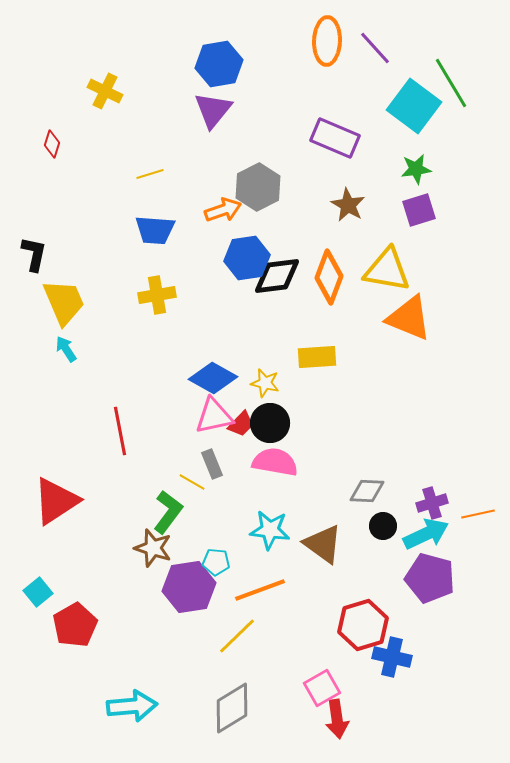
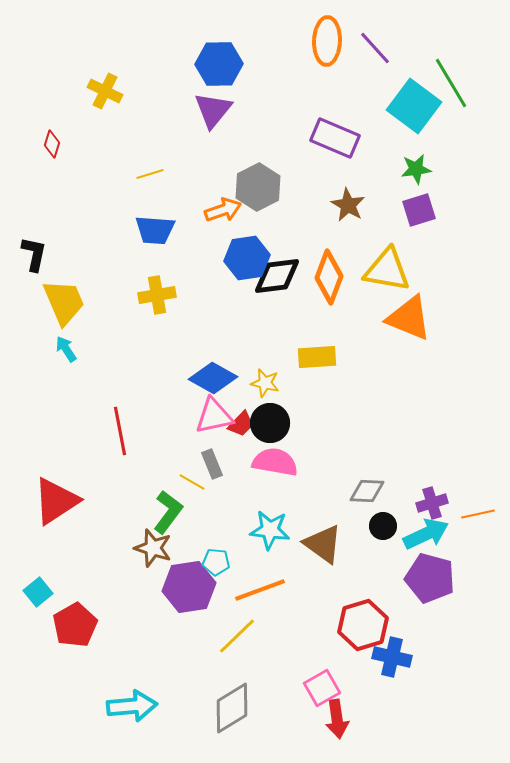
blue hexagon at (219, 64): rotated 9 degrees clockwise
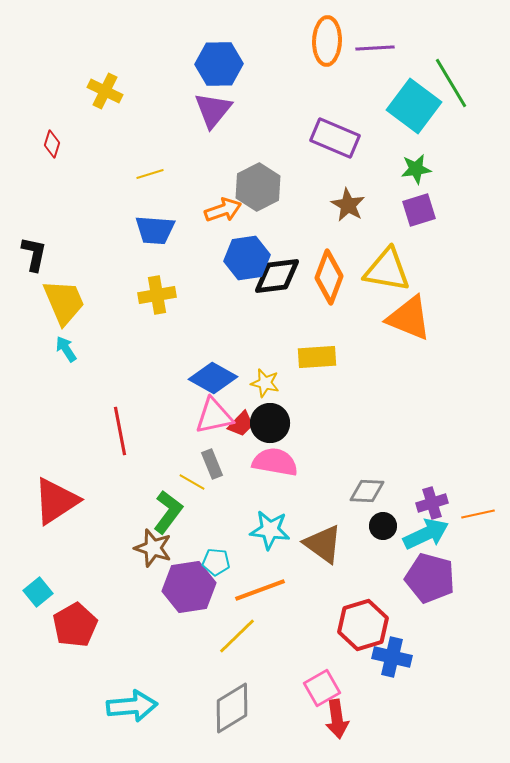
purple line at (375, 48): rotated 51 degrees counterclockwise
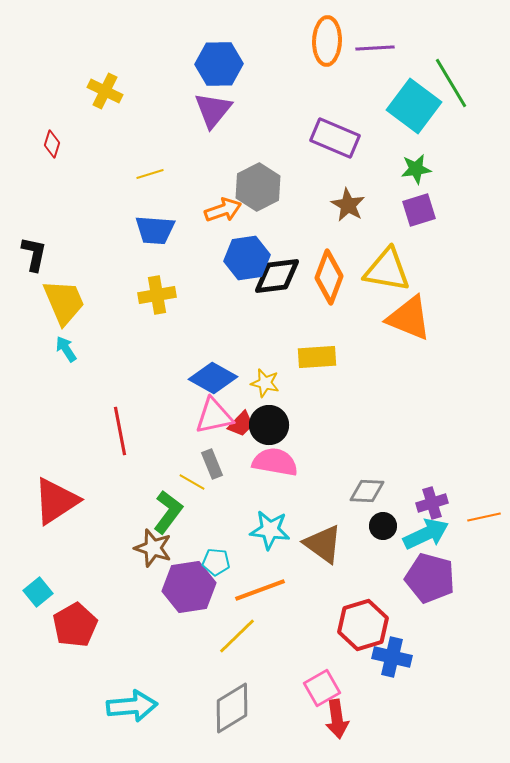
black circle at (270, 423): moved 1 px left, 2 px down
orange line at (478, 514): moved 6 px right, 3 px down
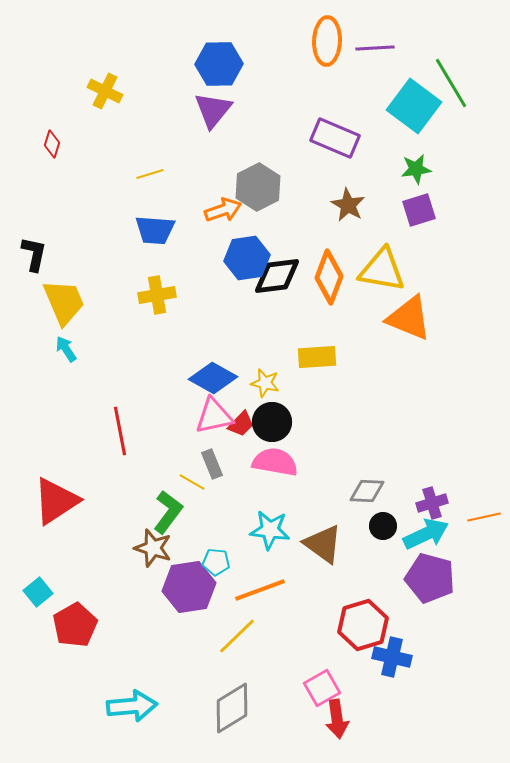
yellow triangle at (387, 270): moved 5 px left
black circle at (269, 425): moved 3 px right, 3 px up
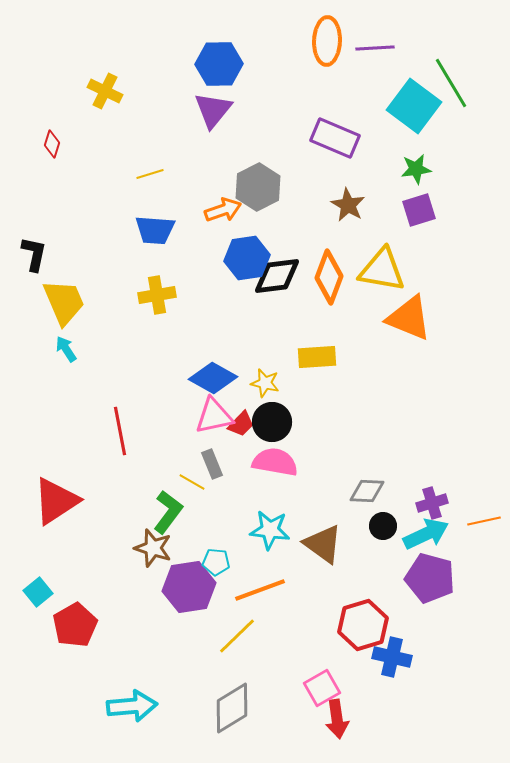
orange line at (484, 517): moved 4 px down
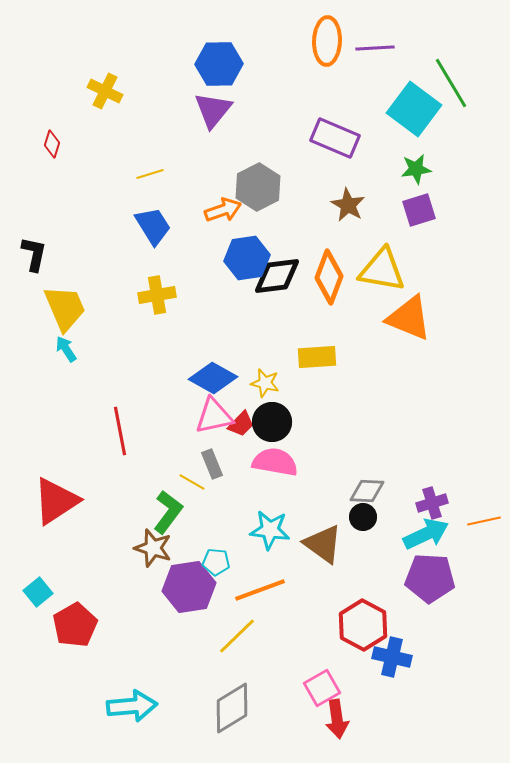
cyan square at (414, 106): moved 3 px down
blue trapezoid at (155, 230): moved 2 px left, 4 px up; rotated 126 degrees counterclockwise
yellow trapezoid at (64, 302): moved 1 px right, 6 px down
black circle at (383, 526): moved 20 px left, 9 px up
purple pentagon at (430, 578): rotated 12 degrees counterclockwise
red hexagon at (363, 625): rotated 15 degrees counterclockwise
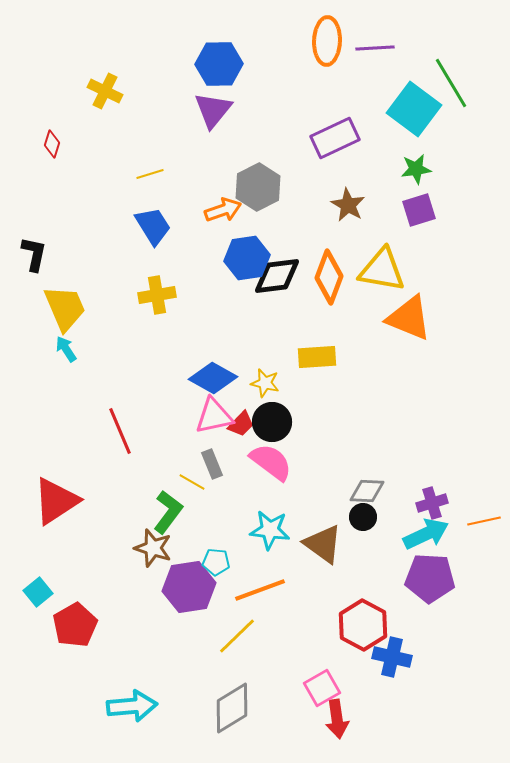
purple rectangle at (335, 138): rotated 48 degrees counterclockwise
red line at (120, 431): rotated 12 degrees counterclockwise
pink semicircle at (275, 462): moved 4 px left; rotated 27 degrees clockwise
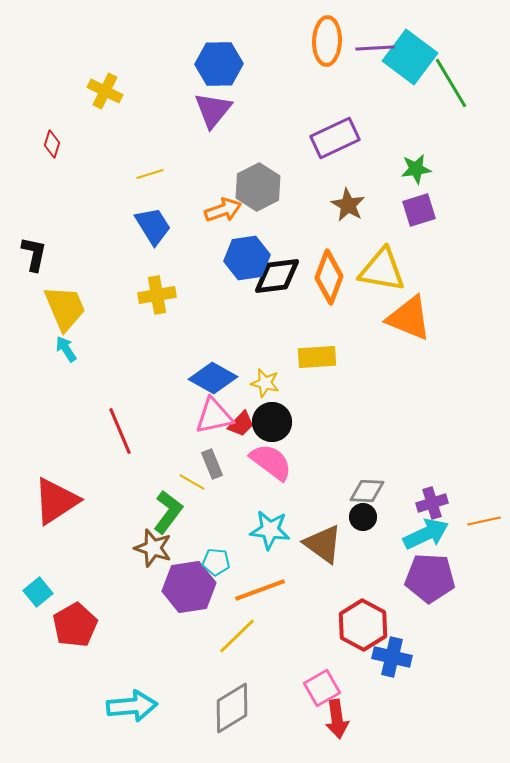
cyan square at (414, 109): moved 4 px left, 52 px up
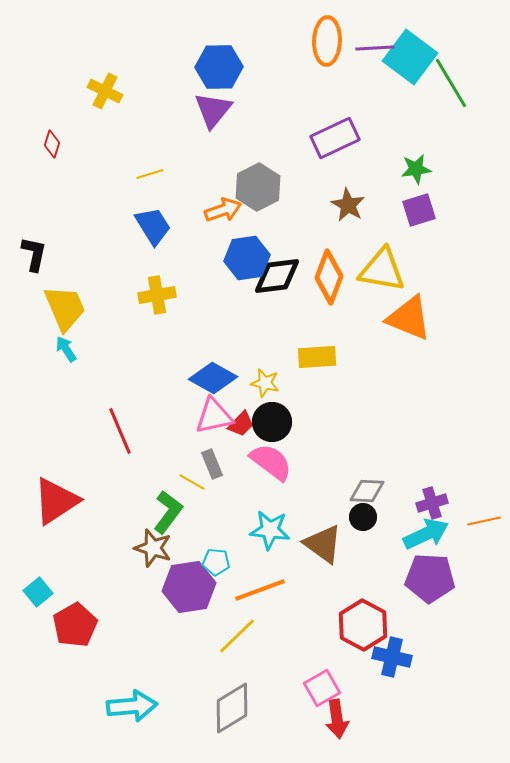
blue hexagon at (219, 64): moved 3 px down
